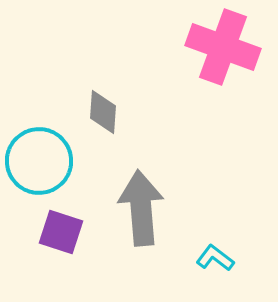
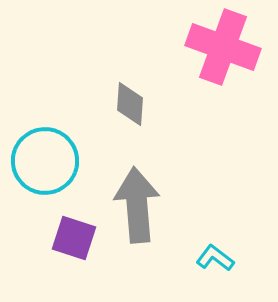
gray diamond: moved 27 px right, 8 px up
cyan circle: moved 6 px right
gray arrow: moved 4 px left, 3 px up
purple square: moved 13 px right, 6 px down
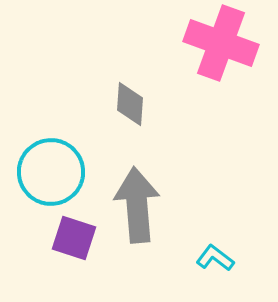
pink cross: moved 2 px left, 4 px up
cyan circle: moved 6 px right, 11 px down
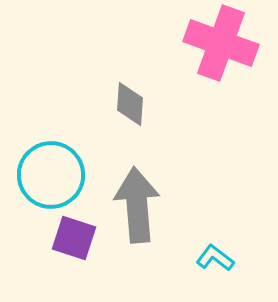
cyan circle: moved 3 px down
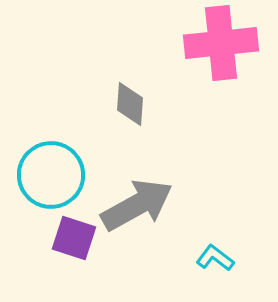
pink cross: rotated 26 degrees counterclockwise
gray arrow: rotated 66 degrees clockwise
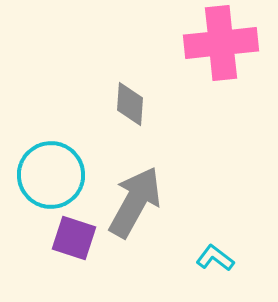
gray arrow: moved 2 px left, 3 px up; rotated 32 degrees counterclockwise
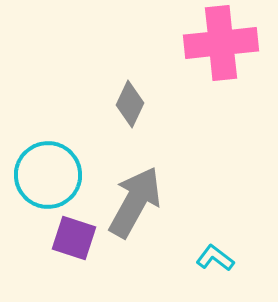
gray diamond: rotated 21 degrees clockwise
cyan circle: moved 3 px left
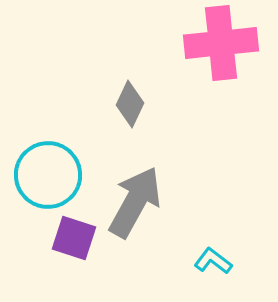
cyan L-shape: moved 2 px left, 3 px down
